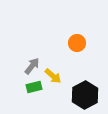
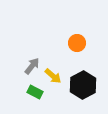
green rectangle: moved 1 px right, 5 px down; rotated 42 degrees clockwise
black hexagon: moved 2 px left, 10 px up
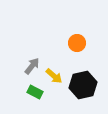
yellow arrow: moved 1 px right
black hexagon: rotated 16 degrees clockwise
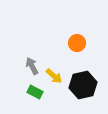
gray arrow: rotated 66 degrees counterclockwise
